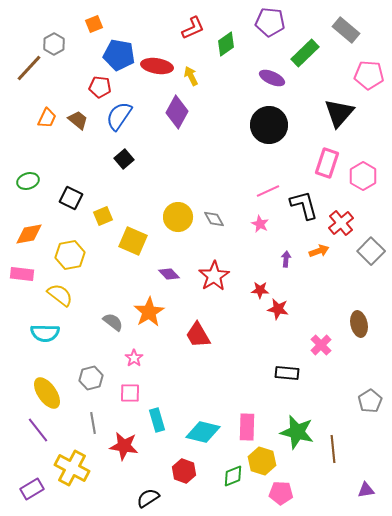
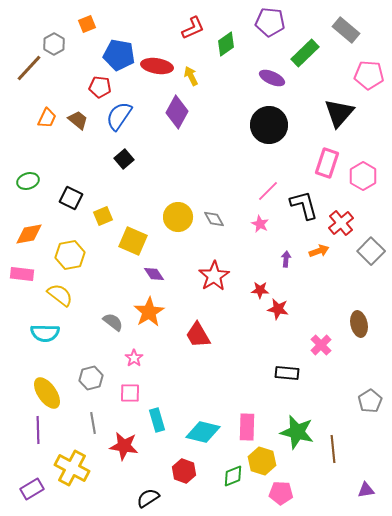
orange square at (94, 24): moved 7 px left
pink line at (268, 191): rotated 20 degrees counterclockwise
purple diamond at (169, 274): moved 15 px left; rotated 10 degrees clockwise
purple line at (38, 430): rotated 36 degrees clockwise
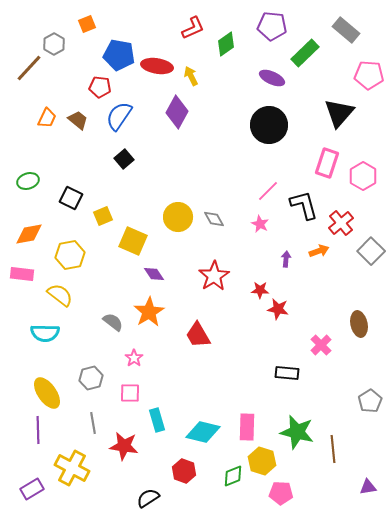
purple pentagon at (270, 22): moved 2 px right, 4 px down
purple triangle at (366, 490): moved 2 px right, 3 px up
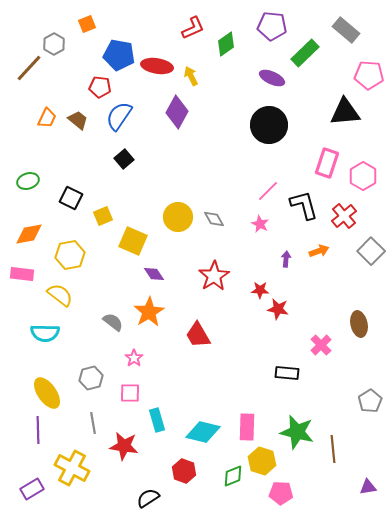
black triangle at (339, 113): moved 6 px right, 1 px up; rotated 44 degrees clockwise
red cross at (341, 223): moved 3 px right, 7 px up
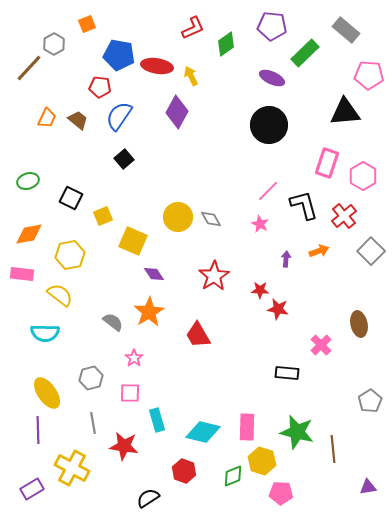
gray diamond at (214, 219): moved 3 px left
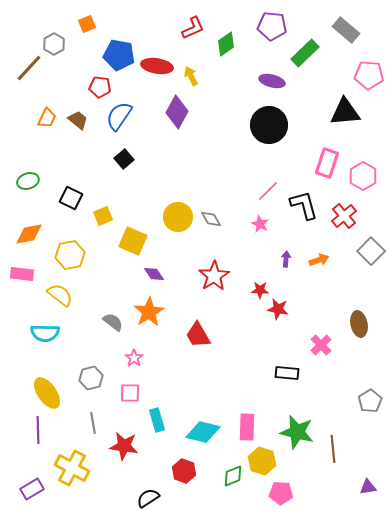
purple ellipse at (272, 78): moved 3 px down; rotated 10 degrees counterclockwise
orange arrow at (319, 251): moved 9 px down
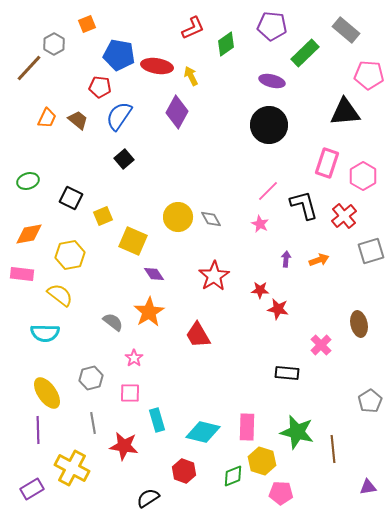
gray square at (371, 251): rotated 28 degrees clockwise
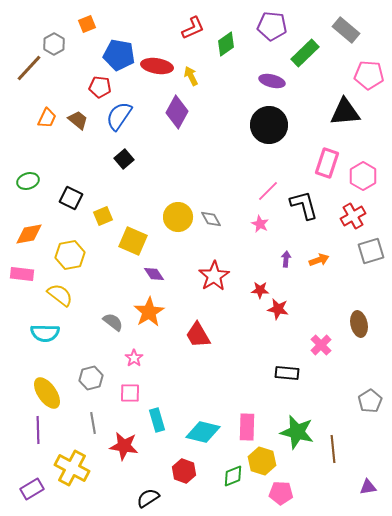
red cross at (344, 216): moved 9 px right; rotated 10 degrees clockwise
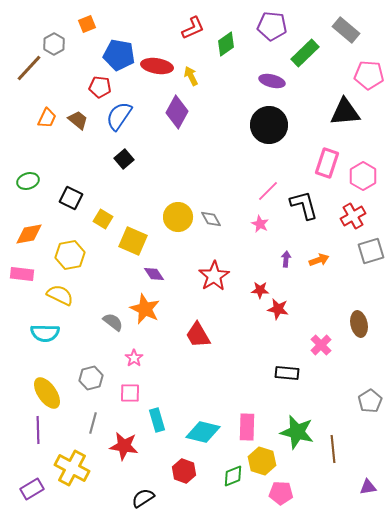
yellow square at (103, 216): moved 3 px down; rotated 36 degrees counterclockwise
yellow semicircle at (60, 295): rotated 12 degrees counterclockwise
orange star at (149, 312): moved 4 px left, 3 px up; rotated 16 degrees counterclockwise
gray line at (93, 423): rotated 25 degrees clockwise
black semicircle at (148, 498): moved 5 px left
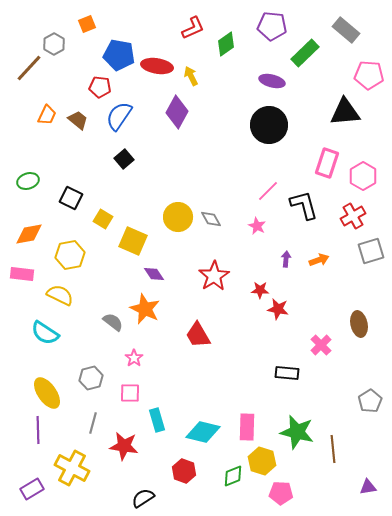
orange trapezoid at (47, 118): moved 3 px up
pink star at (260, 224): moved 3 px left, 2 px down
cyan semicircle at (45, 333): rotated 32 degrees clockwise
